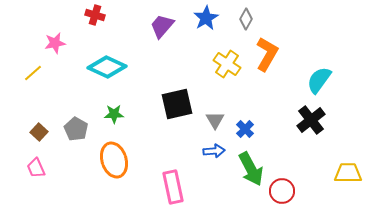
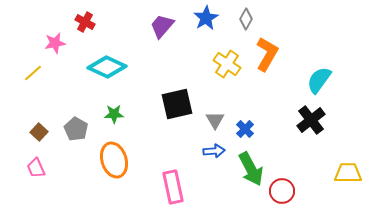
red cross: moved 10 px left, 7 px down; rotated 12 degrees clockwise
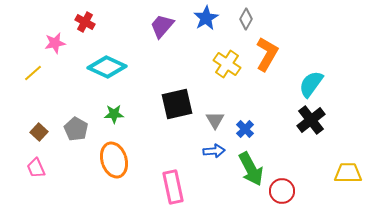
cyan semicircle: moved 8 px left, 4 px down
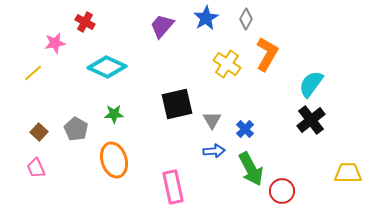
gray triangle: moved 3 px left
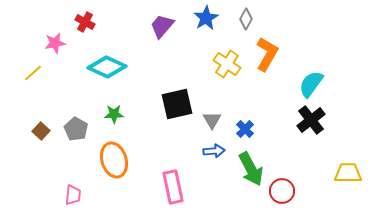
brown square: moved 2 px right, 1 px up
pink trapezoid: moved 37 px right, 27 px down; rotated 150 degrees counterclockwise
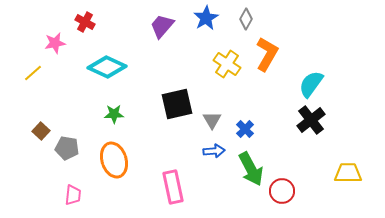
gray pentagon: moved 9 px left, 19 px down; rotated 20 degrees counterclockwise
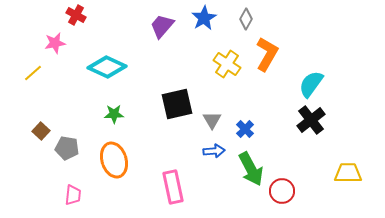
blue star: moved 2 px left
red cross: moved 9 px left, 7 px up
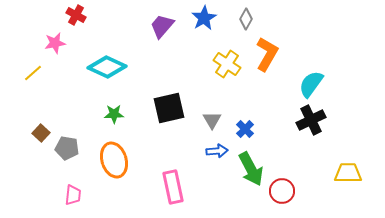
black square: moved 8 px left, 4 px down
black cross: rotated 12 degrees clockwise
brown square: moved 2 px down
blue arrow: moved 3 px right
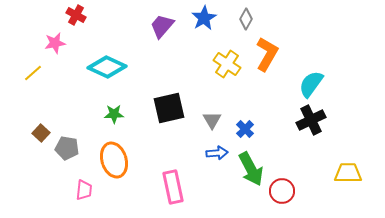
blue arrow: moved 2 px down
pink trapezoid: moved 11 px right, 5 px up
